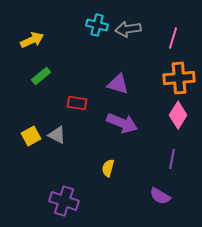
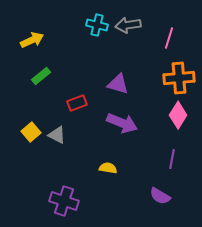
gray arrow: moved 4 px up
pink line: moved 4 px left
red rectangle: rotated 30 degrees counterclockwise
yellow square: moved 4 px up; rotated 12 degrees counterclockwise
yellow semicircle: rotated 84 degrees clockwise
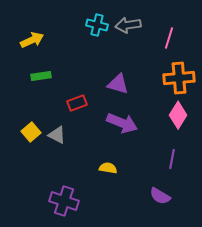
green rectangle: rotated 30 degrees clockwise
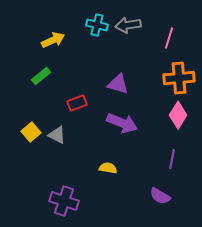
yellow arrow: moved 21 px right
green rectangle: rotated 30 degrees counterclockwise
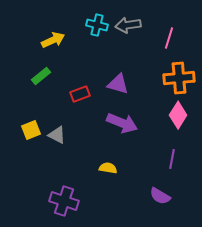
red rectangle: moved 3 px right, 9 px up
yellow square: moved 2 px up; rotated 18 degrees clockwise
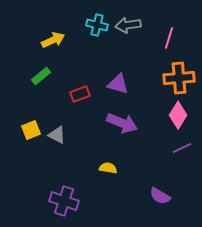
purple line: moved 10 px right, 11 px up; rotated 54 degrees clockwise
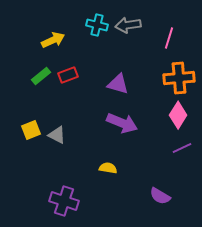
red rectangle: moved 12 px left, 19 px up
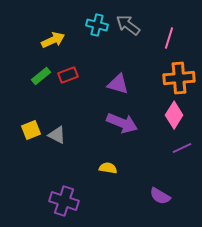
gray arrow: rotated 45 degrees clockwise
pink diamond: moved 4 px left
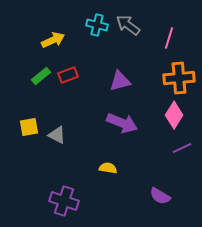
purple triangle: moved 2 px right, 3 px up; rotated 30 degrees counterclockwise
yellow square: moved 2 px left, 3 px up; rotated 12 degrees clockwise
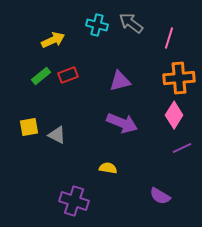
gray arrow: moved 3 px right, 2 px up
purple cross: moved 10 px right
